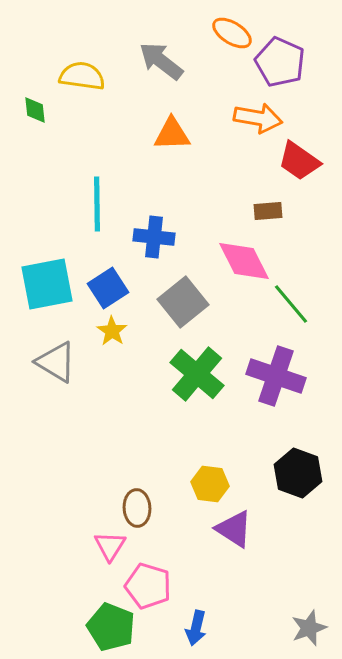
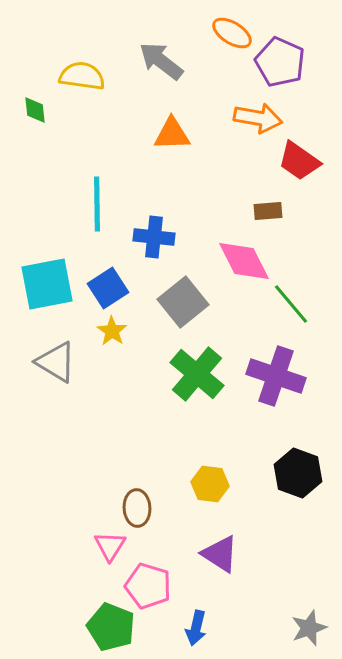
purple triangle: moved 14 px left, 25 px down
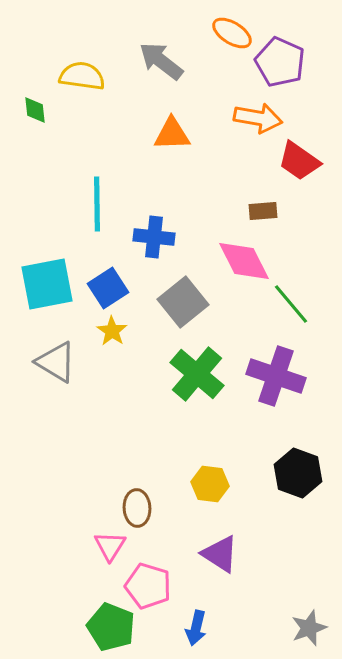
brown rectangle: moved 5 px left
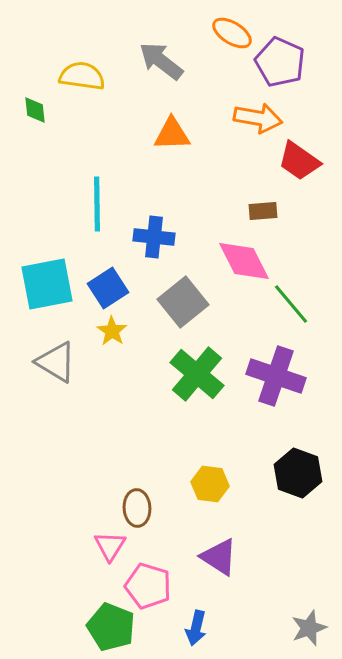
purple triangle: moved 1 px left, 3 px down
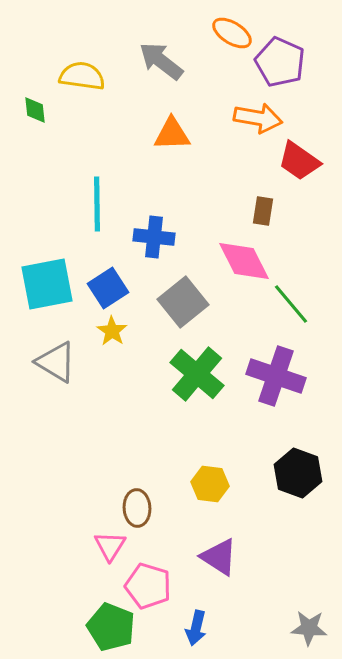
brown rectangle: rotated 76 degrees counterclockwise
gray star: rotated 24 degrees clockwise
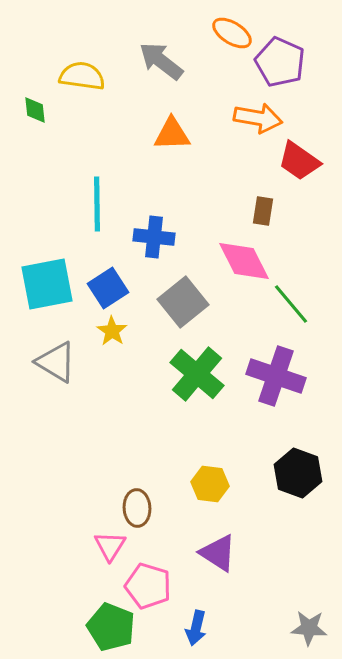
purple triangle: moved 1 px left, 4 px up
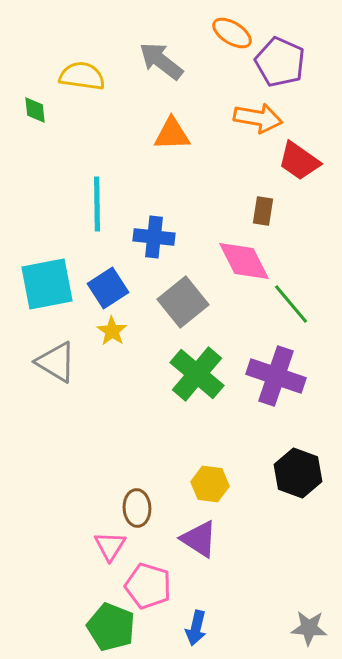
purple triangle: moved 19 px left, 14 px up
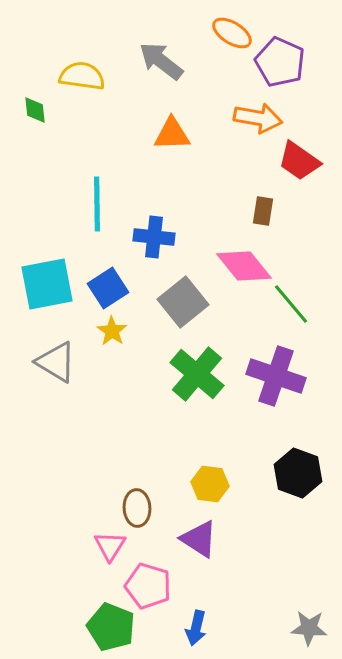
pink diamond: moved 5 px down; rotated 12 degrees counterclockwise
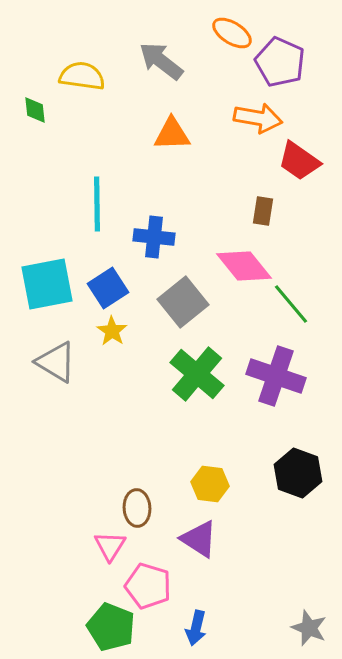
gray star: rotated 18 degrees clockwise
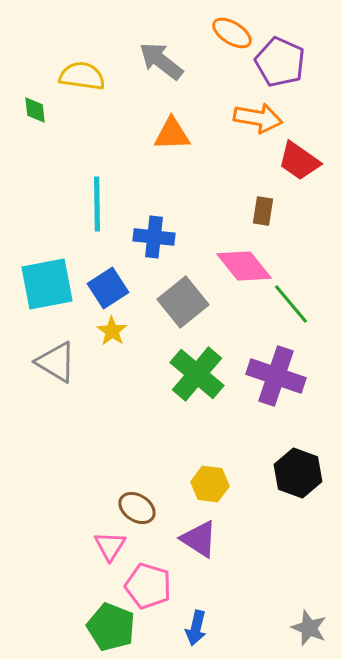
brown ellipse: rotated 54 degrees counterclockwise
